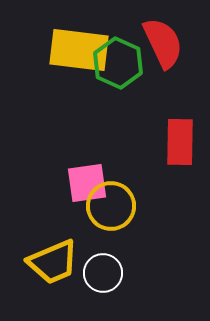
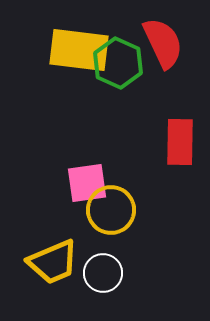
yellow circle: moved 4 px down
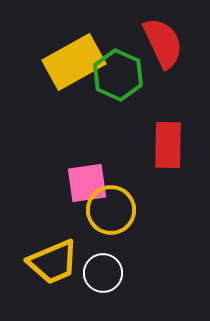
yellow rectangle: moved 5 px left, 12 px down; rotated 36 degrees counterclockwise
green hexagon: moved 12 px down
red rectangle: moved 12 px left, 3 px down
